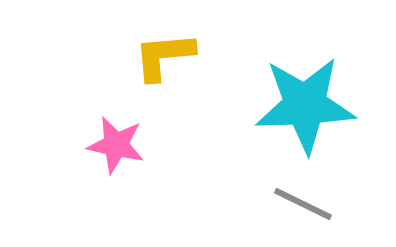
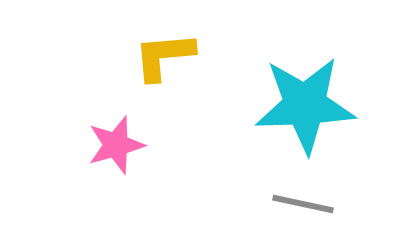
pink star: rotated 28 degrees counterclockwise
gray line: rotated 14 degrees counterclockwise
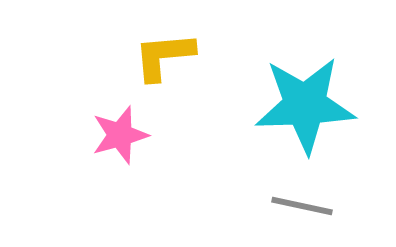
pink star: moved 4 px right, 10 px up
gray line: moved 1 px left, 2 px down
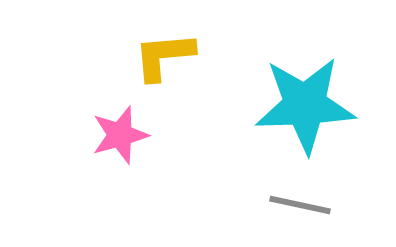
gray line: moved 2 px left, 1 px up
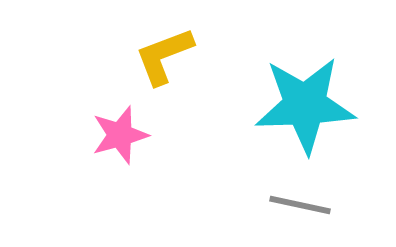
yellow L-shape: rotated 16 degrees counterclockwise
